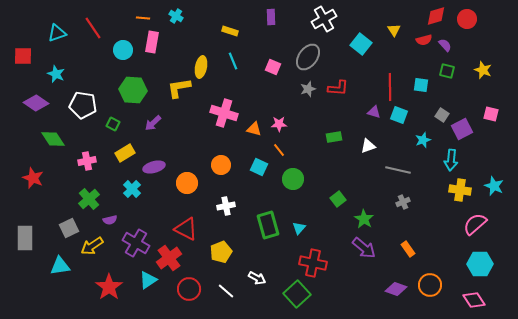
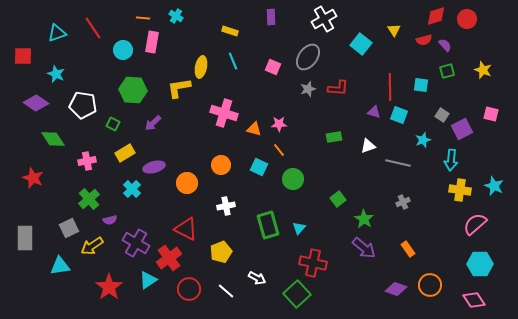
green square at (447, 71): rotated 28 degrees counterclockwise
gray line at (398, 170): moved 7 px up
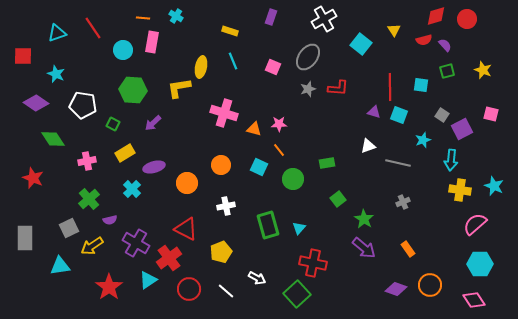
purple rectangle at (271, 17): rotated 21 degrees clockwise
green rectangle at (334, 137): moved 7 px left, 26 px down
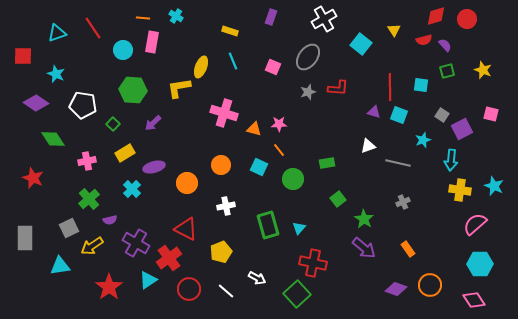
yellow ellipse at (201, 67): rotated 10 degrees clockwise
gray star at (308, 89): moved 3 px down
green square at (113, 124): rotated 16 degrees clockwise
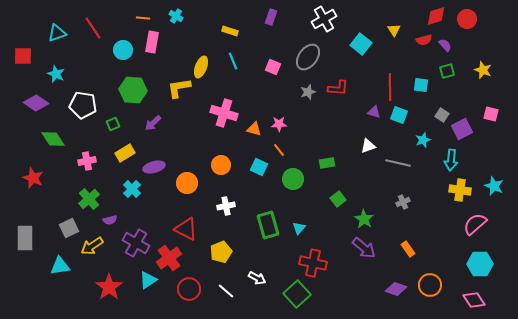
green square at (113, 124): rotated 24 degrees clockwise
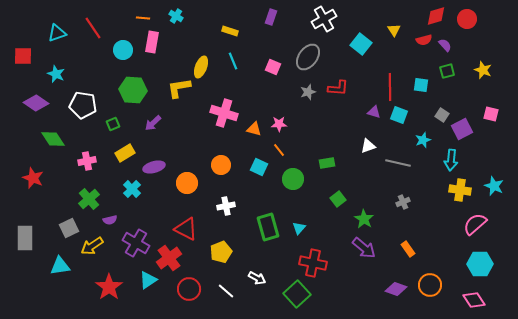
green rectangle at (268, 225): moved 2 px down
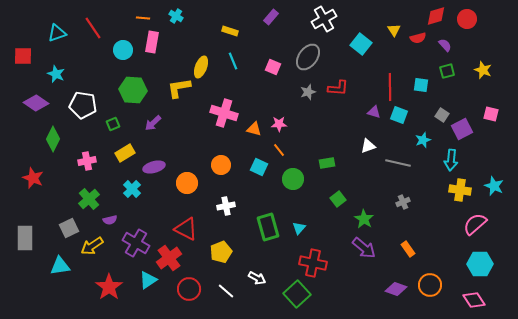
purple rectangle at (271, 17): rotated 21 degrees clockwise
red semicircle at (424, 40): moved 6 px left, 2 px up
green diamond at (53, 139): rotated 60 degrees clockwise
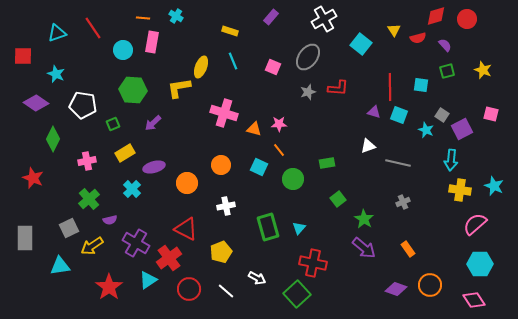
cyan star at (423, 140): moved 3 px right, 10 px up; rotated 28 degrees counterclockwise
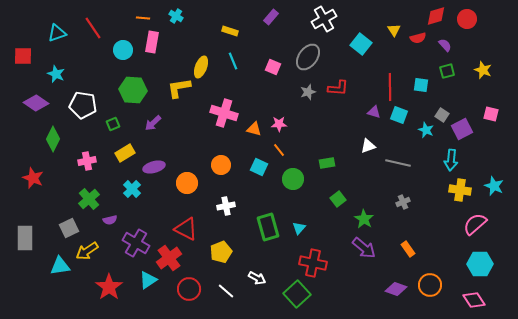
yellow arrow at (92, 246): moved 5 px left, 5 px down
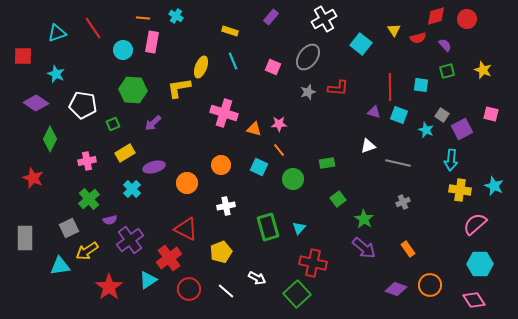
green diamond at (53, 139): moved 3 px left
purple cross at (136, 243): moved 6 px left, 3 px up; rotated 24 degrees clockwise
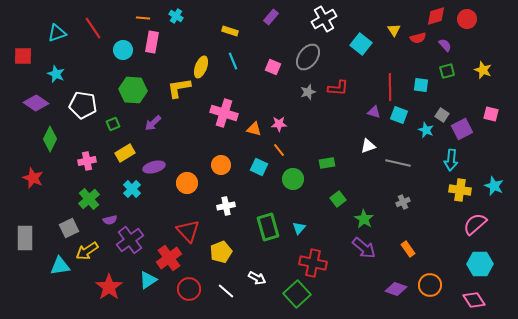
red triangle at (186, 229): moved 2 px right, 2 px down; rotated 20 degrees clockwise
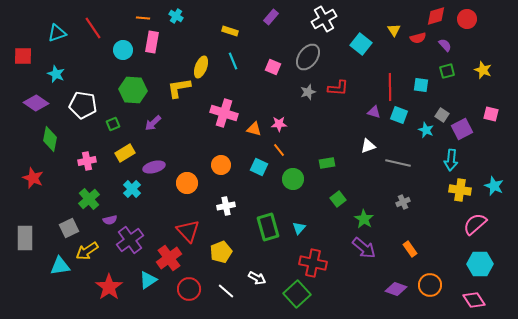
green diamond at (50, 139): rotated 15 degrees counterclockwise
orange rectangle at (408, 249): moved 2 px right
